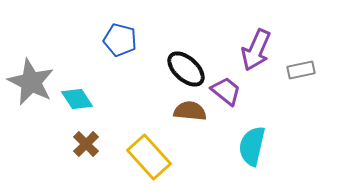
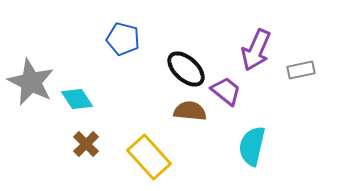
blue pentagon: moved 3 px right, 1 px up
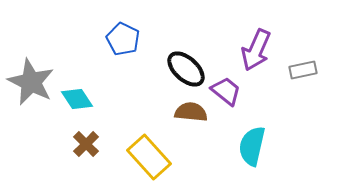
blue pentagon: rotated 12 degrees clockwise
gray rectangle: moved 2 px right
brown semicircle: moved 1 px right, 1 px down
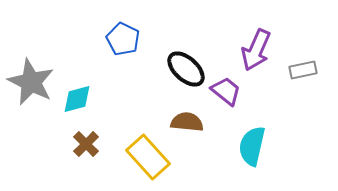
cyan diamond: rotated 72 degrees counterclockwise
brown semicircle: moved 4 px left, 10 px down
yellow rectangle: moved 1 px left
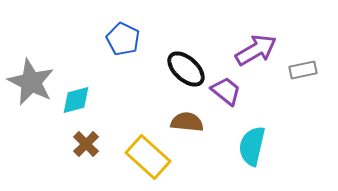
purple arrow: rotated 144 degrees counterclockwise
cyan diamond: moved 1 px left, 1 px down
yellow rectangle: rotated 6 degrees counterclockwise
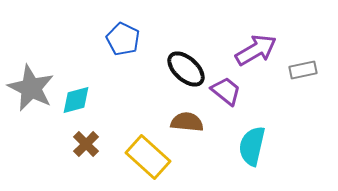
gray star: moved 6 px down
